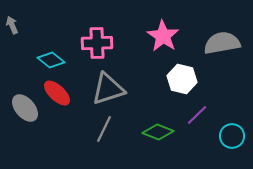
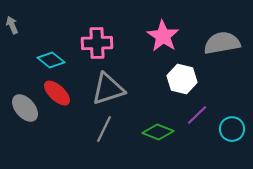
cyan circle: moved 7 px up
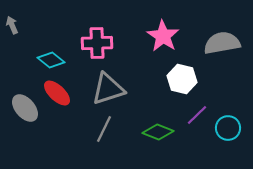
cyan circle: moved 4 px left, 1 px up
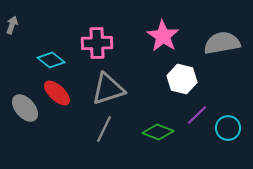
gray arrow: rotated 42 degrees clockwise
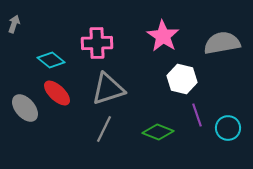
gray arrow: moved 2 px right, 1 px up
purple line: rotated 65 degrees counterclockwise
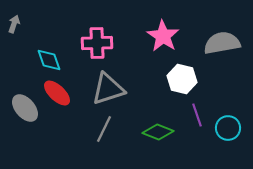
cyan diamond: moved 2 px left; rotated 32 degrees clockwise
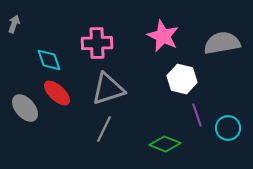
pink star: rotated 8 degrees counterclockwise
green diamond: moved 7 px right, 12 px down
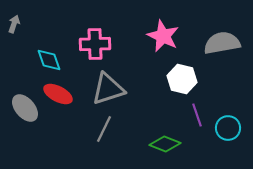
pink cross: moved 2 px left, 1 px down
red ellipse: moved 1 px right, 1 px down; rotated 16 degrees counterclockwise
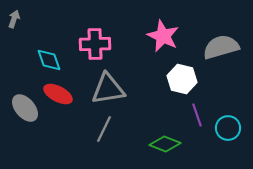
gray arrow: moved 5 px up
gray semicircle: moved 1 px left, 4 px down; rotated 6 degrees counterclockwise
gray triangle: rotated 9 degrees clockwise
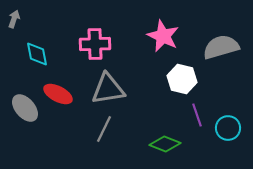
cyan diamond: moved 12 px left, 6 px up; rotated 8 degrees clockwise
